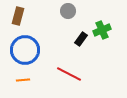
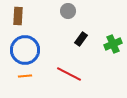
brown rectangle: rotated 12 degrees counterclockwise
green cross: moved 11 px right, 14 px down
orange line: moved 2 px right, 4 px up
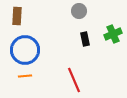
gray circle: moved 11 px right
brown rectangle: moved 1 px left
black rectangle: moved 4 px right; rotated 48 degrees counterclockwise
green cross: moved 10 px up
red line: moved 5 px right, 6 px down; rotated 40 degrees clockwise
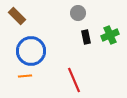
gray circle: moved 1 px left, 2 px down
brown rectangle: rotated 48 degrees counterclockwise
green cross: moved 3 px left, 1 px down
black rectangle: moved 1 px right, 2 px up
blue circle: moved 6 px right, 1 px down
